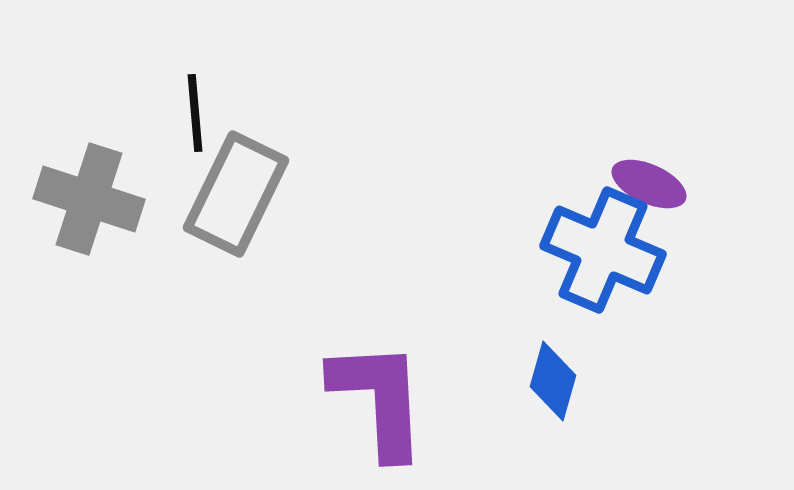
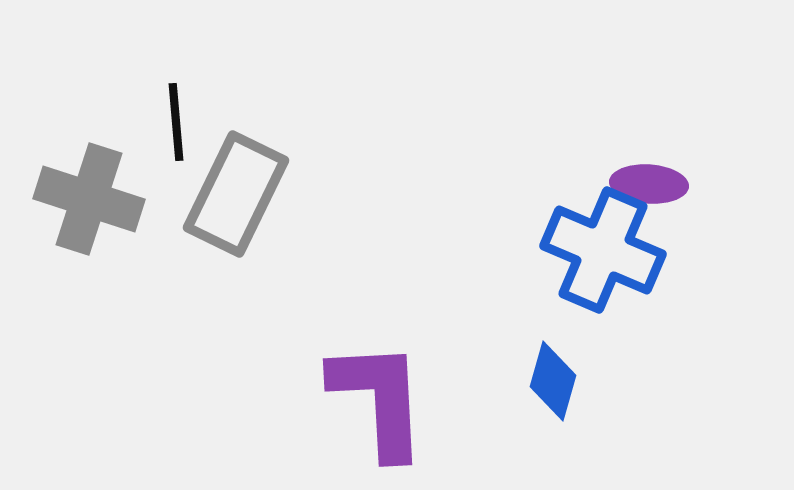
black line: moved 19 px left, 9 px down
purple ellipse: rotated 20 degrees counterclockwise
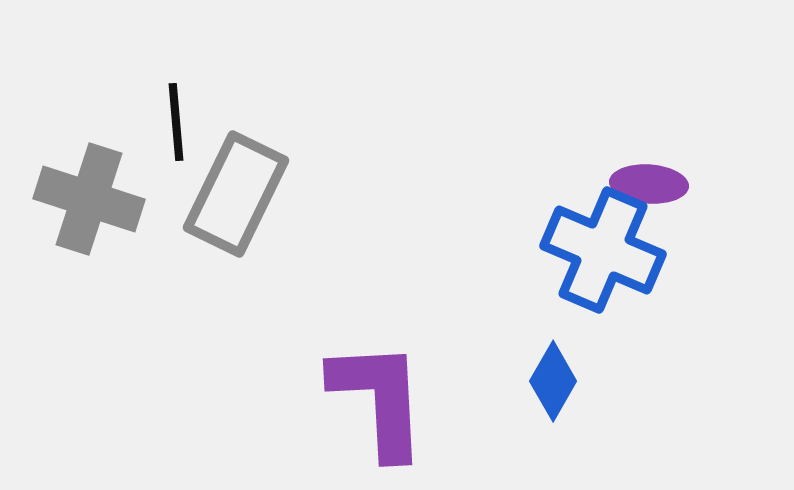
blue diamond: rotated 14 degrees clockwise
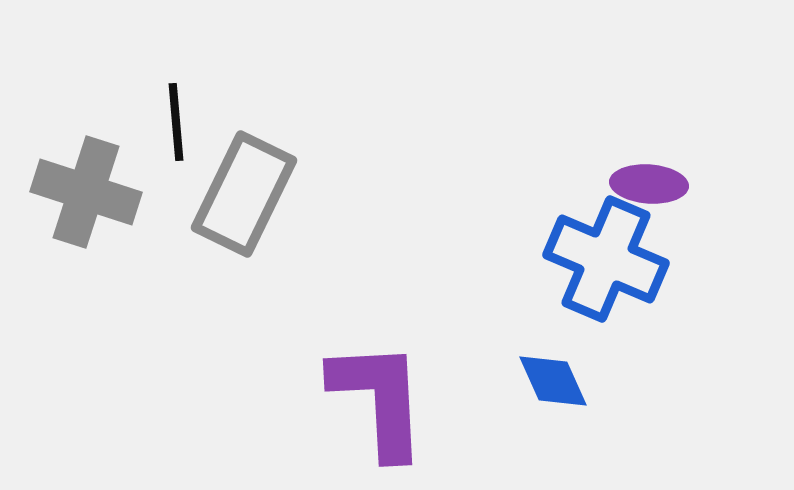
gray rectangle: moved 8 px right
gray cross: moved 3 px left, 7 px up
blue cross: moved 3 px right, 9 px down
blue diamond: rotated 54 degrees counterclockwise
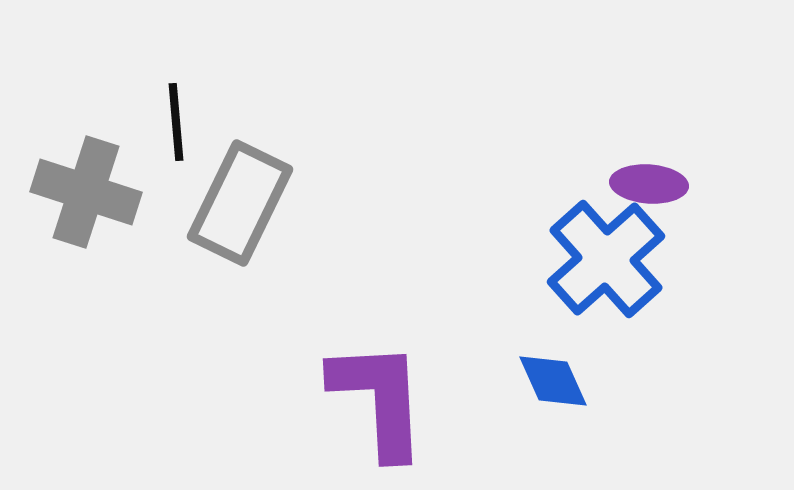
gray rectangle: moved 4 px left, 9 px down
blue cross: rotated 25 degrees clockwise
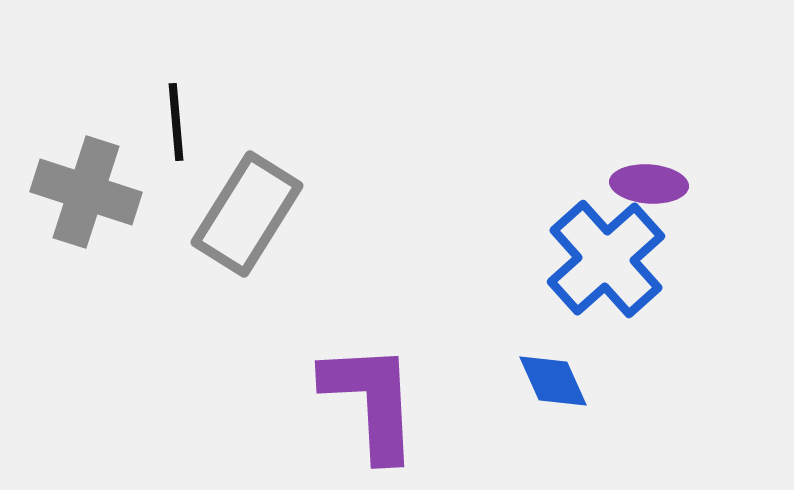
gray rectangle: moved 7 px right, 11 px down; rotated 6 degrees clockwise
purple L-shape: moved 8 px left, 2 px down
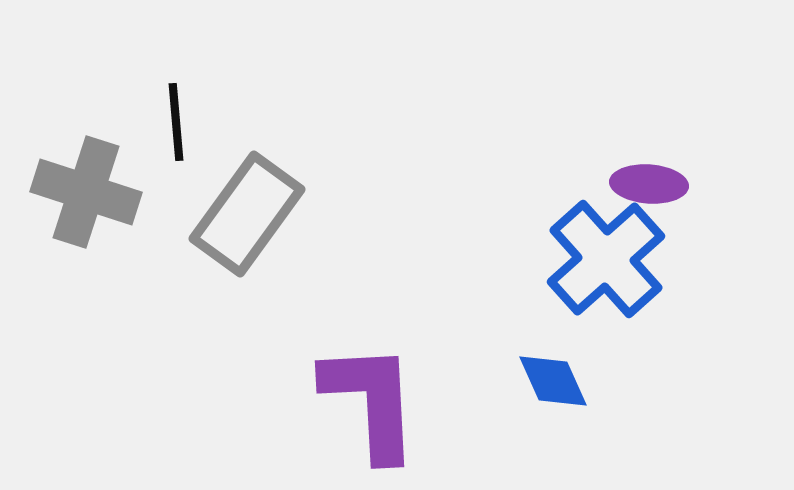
gray rectangle: rotated 4 degrees clockwise
